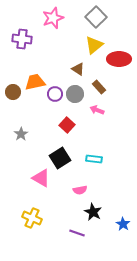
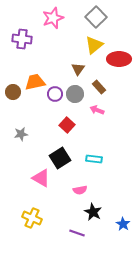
brown triangle: rotated 32 degrees clockwise
gray star: rotated 24 degrees clockwise
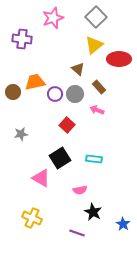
brown triangle: rotated 24 degrees counterclockwise
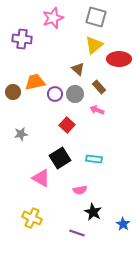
gray square: rotated 30 degrees counterclockwise
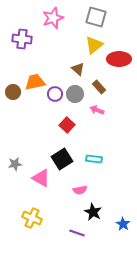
gray star: moved 6 px left, 30 px down
black square: moved 2 px right, 1 px down
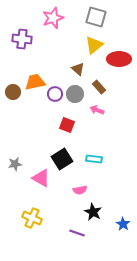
red square: rotated 21 degrees counterclockwise
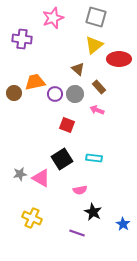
brown circle: moved 1 px right, 1 px down
cyan rectangle: moved 1 px up
gray star: moved 5 px right, 10 px down
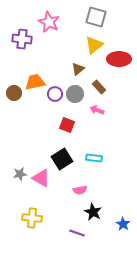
pink star: moved 4 px left, 4 px down; rotated 25 degrees counterclockwise
brown triangle: rotated 40 degrees clockwise
yellow cross: rotated 18 degrees counterclockwise
